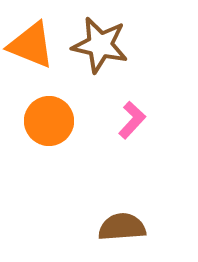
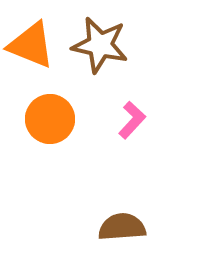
orange circle: moved 1 px right, 2 px up
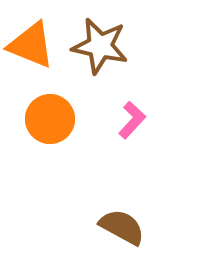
brown star: moved 1 px down
brown semicircle: rotated 33 degrees clockwise
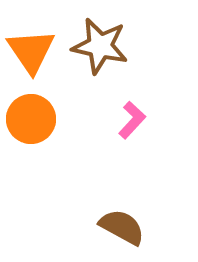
orange triangle: moved 6 px down; rotated 34 degrees clockwise
orange circle: moved 19 px left
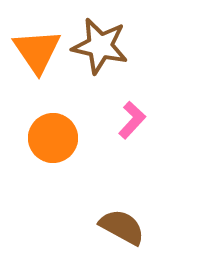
orange triangle: moved 6 px right
orange circle: moved 22 px right, 19 px down
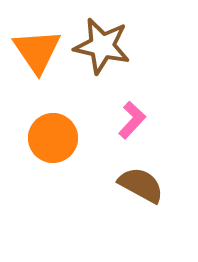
brown star: moved 2 px right
brown semicircle: moved 19 px right, 42 px up
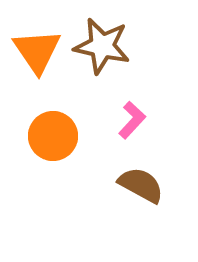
orange circle: moved 2 px up
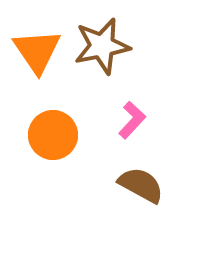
brown star: rotated 24 degrees counterclockwise
orange circle: moved 1 px up
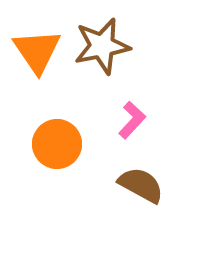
orange circle: moved 4 px right, 9 px down
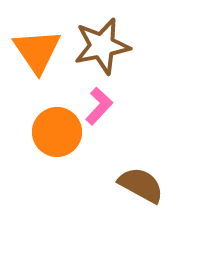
pink L-shape: moved 33 px left, 14 px up
orange circle: moved 12 px up
